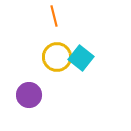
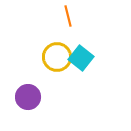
orange line: moved 14 px right
purple circle: moved 1 px left, 2 px down
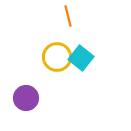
purple circle: moved 2 px left, 1 px down
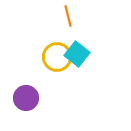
cyan square: moved 4 px left, 4 px up
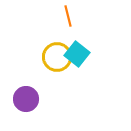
purple circle: moved 1 px down
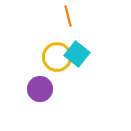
purple circle: moved 14 px right, 10 px up
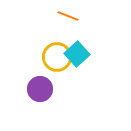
orange line: rotated 55 degrees counterclockwise
cyan square: rotated 10 degrees clockwise
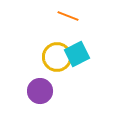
cyan square: rotated 15 degrees clockwise
purple circle: moved 2 px down
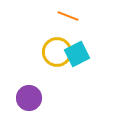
yellow circle: moved 5 px up
purple circle: moved 11 px left, 7 px down
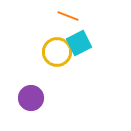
cyan square: moved 2 px right, 11 px up
purple circle: moved 2 px right
